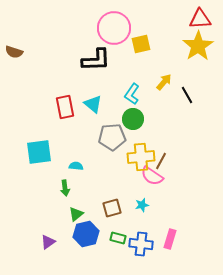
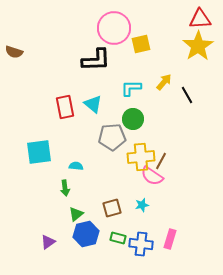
cyan L-shape: moved 1 px left, 6 px up; rotated 55 degrees clockwise
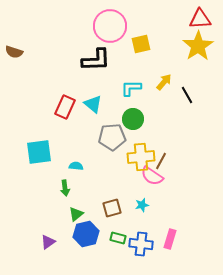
pink circle: moved 4 px left, 2 px up
red rectangle: rotated 35 degrees clockwise
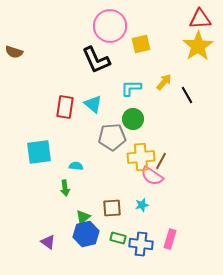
black L-shape: rotated 68 degrees clockwise
red rectangle: rotated 15 degrees counterclockwise
brown square: rotated 12 degrees clockwise
green triangle: moved 7 px right, 3 px down
purple triangle: rotated 49 degrees counterclockwise
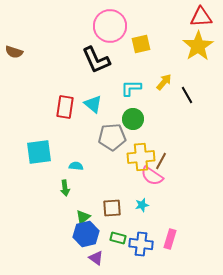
red triangle: moved 1 px right, 2 px up
purple triangle: moved 48 px right, 16 px down
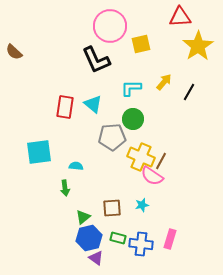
red triangle: moved 21 px left
brown semicircle: rotated 24 degrees clockwise
black line: moved 2 px right, 3 px up; rotated 60 degrees clockwise
yellow cross: rotated 28 degrees clockwise
blue hexagon: moved 3 px right, 4 px down
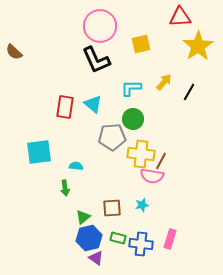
pink circle: moved 10 px left
yellow cross: moved 3 px up; rotated 16 degrees counterclockwise
pink semicircle: rotated 25 degrees counterclockwise
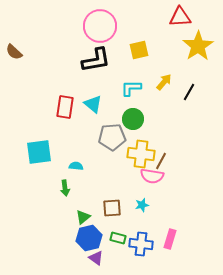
yellow square: moved 2 px left, 6 px down
black L-shape: rotated 76 degrees counterclockwise
